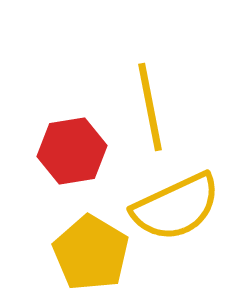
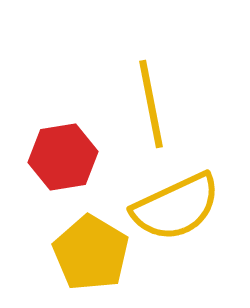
yellow line: moved 1 px right, 3 px up
red hexagon: moved 9 px left, 6 px down
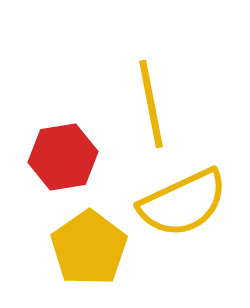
yellow semicircle: moved 7 px right, 4 px up
yellow pentagon: moved 2 px left, 5 px up; rotated 6 degrees clockwise
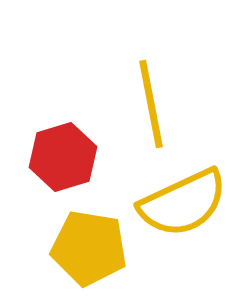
red hexagon: rotated 8 degrees counterclockwise
yellow pentagon: rotated 28 degrees counterclockwise
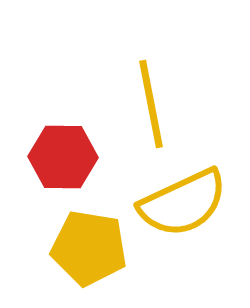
red hexagon: rotated 18 degrees clockwise
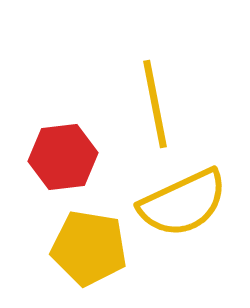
yellow line: moved 4 px right
red hexagon: rotated 8 degrees counterclockwise
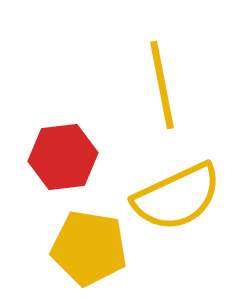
yellow line: moved 7 px right, 19 px up
yellow semicircle: moved 6 px left, 6 px up
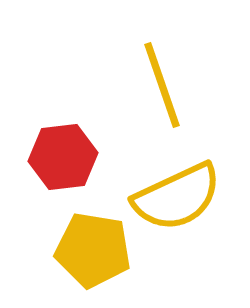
yellow line: rotated 8 degrees counterclockwise
yellow pentagon: moved 4 px right, 2 px down
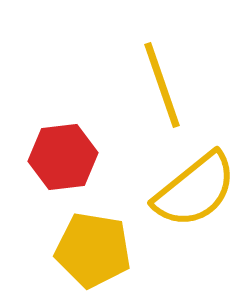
yellow semicircle: moved 18 px right, 7 px up; rotated 14 degrees counterclockwise
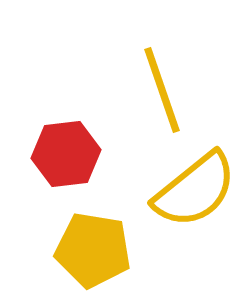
yellow line: moved 5 px down
red hexagon: moved 3 px right, 3 px up
